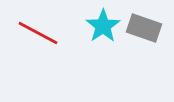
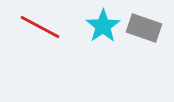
red line: moved 2 px right, 6 px up
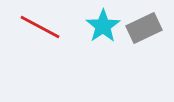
gray rectangle: rotated 44 degrees counterclockwise
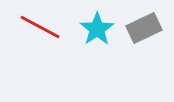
cyan star: moved 6 px left, 3 px down
